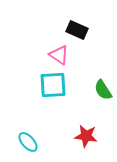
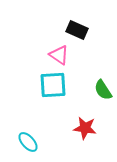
red star: moved 1 px left, 8 px up
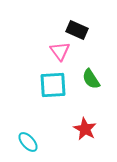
pink triangle: moved 1 px right, 4 px up; rotated 20 degrees clockwise
green semicircle: moved 12 px left, 11 px up
red star: moved 1 px down; rotated 20 degrees clockwise
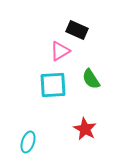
pink triangle: rotated 35 degrees clockwise
cyan ellipse: rotated 60 degrees clockwise
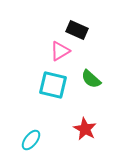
green semicircle: rotated 15 degrees counterclockwise
cyan square: rotated 16 degrees clockwise
cyan ellipse: moved 3 px right, 2 px up; rotated 20 degrees clockwise
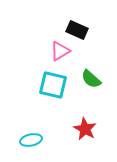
cyan ellipse: rotated 40 degrees clockwise
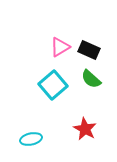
black rectangle: moved 12 px right, 20 px down
pink triangle: moved 4 px up
cyan square: rotated 36 degrees clockwise
cyan ellipse: moved 1 px up
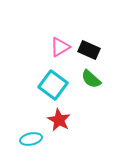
cyan square: rotated 12 degrees counterclockwise
red star: moved 26 px left, 9 px up
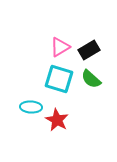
black rectangle: rotated 55 degrees counterclockwise
cyan square: moved 6 px right, 6 px up; rotated 20 degrees counterclockwise
red star: moved 2 px left
cyan ellipse: moved 32 px up; rotated 15 degrees clockwise
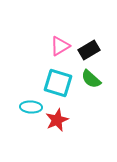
pink triangle: moved 1 px up
cyan square: moved 1 px left, 4 px down
red star: rotated 20 degrees clockwise
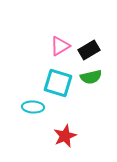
green semicircle: moved 2 px up; rotated 55 degrees counterclockwise
cyan ellipse: moved 2 px right
red star: moved 8 px right, 16 px down
